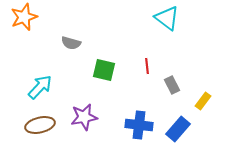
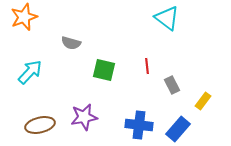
cyan arrow: moved 10 px left, 15 px up
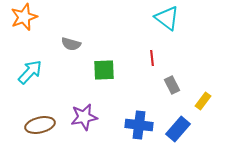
gray semicircle: moved 1 px down
red line: moved 5 px right, 8 px up
green square: rotated 15 degrees counterclockwise
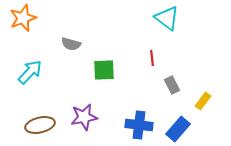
orange star: moved 1 px left, 1 px down
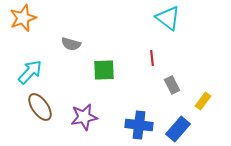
cyan triangle: moved 1 px right
brown ellipse: moved 18 px up; rotated 68 degrees clockwise
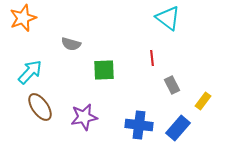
blue rectangle: moved 1 px up
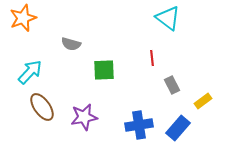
yellow rectangle: rotated 18 degrees clockwise
brown ellipse: moved 2 px right
blue cross: rotated 16 degrees counterclockwise
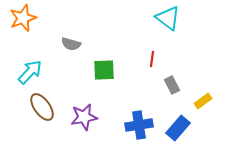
red line: moved 1 px down; rotated 14 degrees clockwise
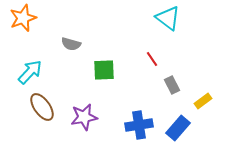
red line: rotated 42 degrees counterclockwise
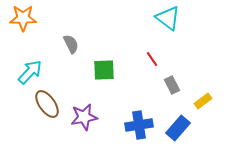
orange star: rotated 20 degrees clockwise
gray semicircle: rotated 132 degrees counterclockwise
brown ellipse: moved 5 px right, 3 px up
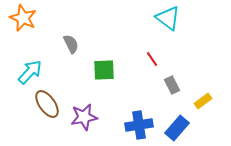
orange star: rotated 24 degrees clockwise
blue rectangle: moved 1 px left
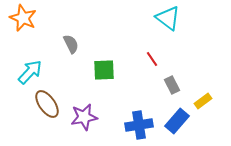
blue rectangle: moved 7 px up
